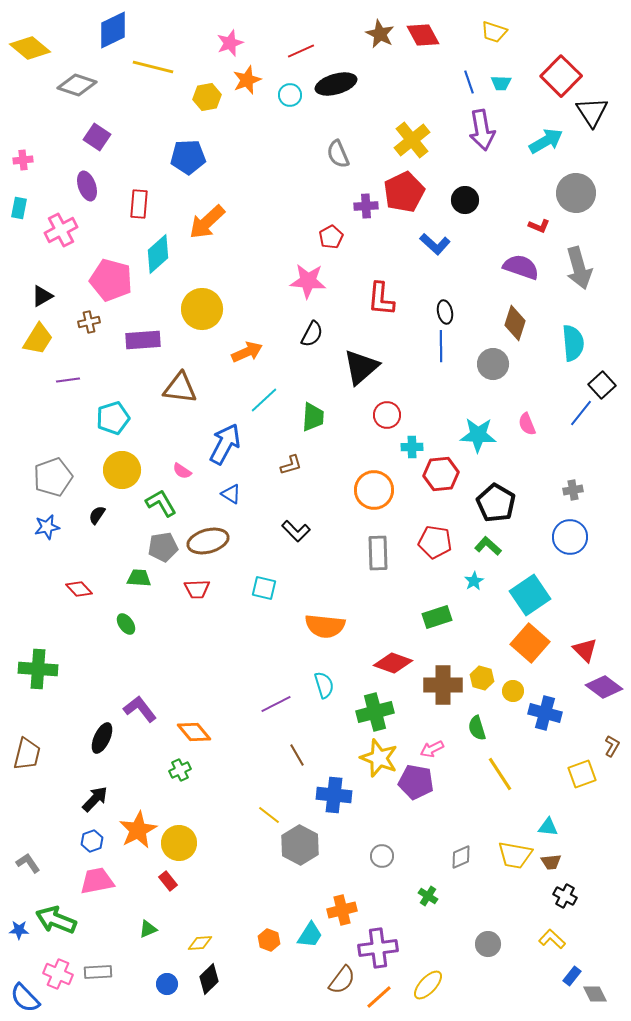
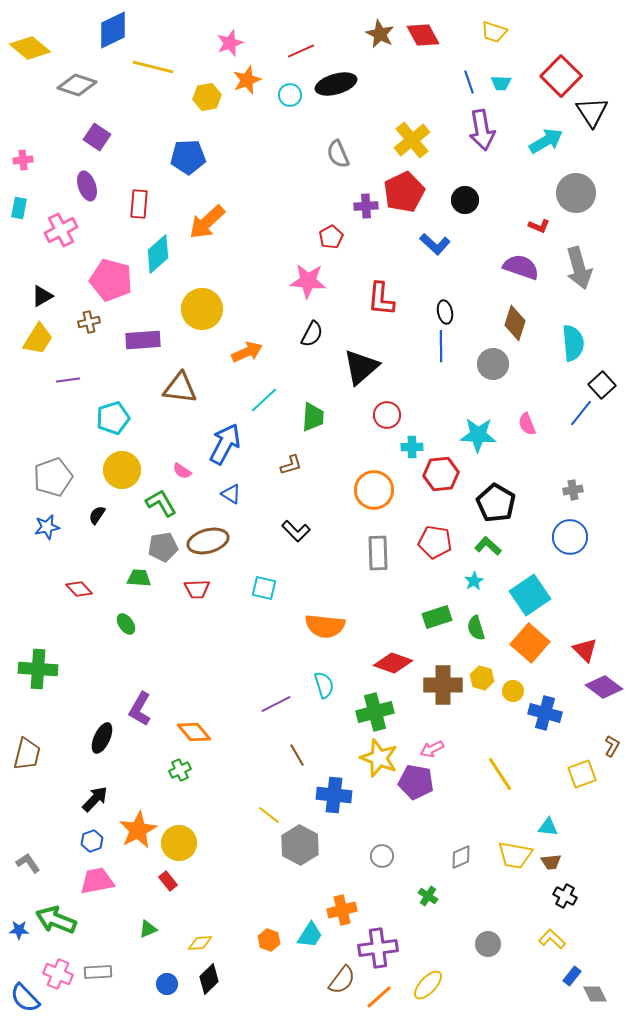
purple L-shape at (140, 709): rotated 112 degrees counterclockwise
green semicircle at (477, 728): moved 1 px left, 100 px up
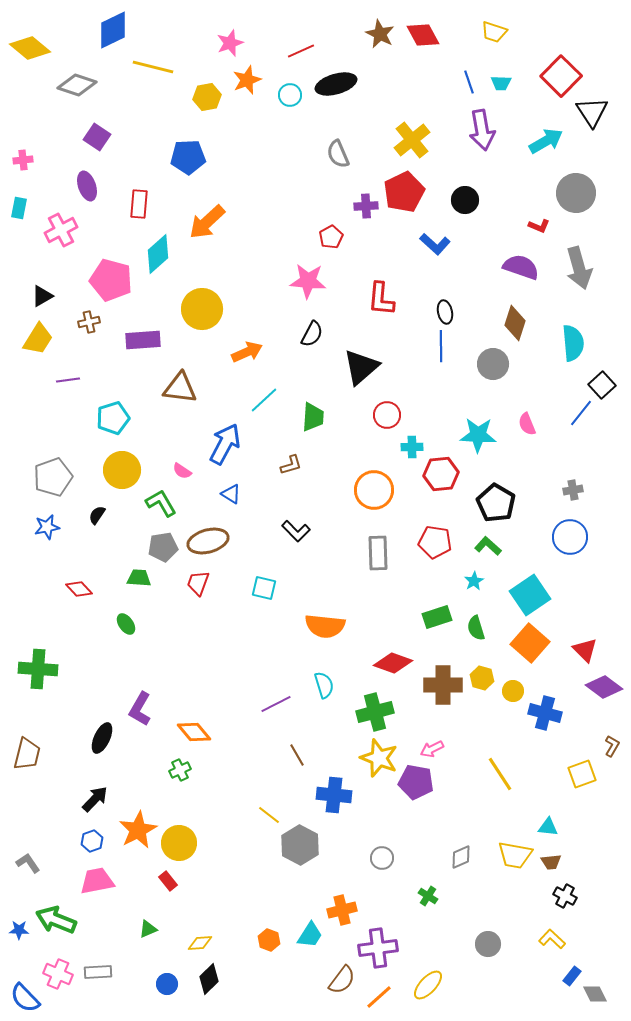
red trapezoid at (197, 589): moved 1 px right, 6 px up; rotated 112 degrees clockwise
gray circle at (382, 856): moved 2 px down
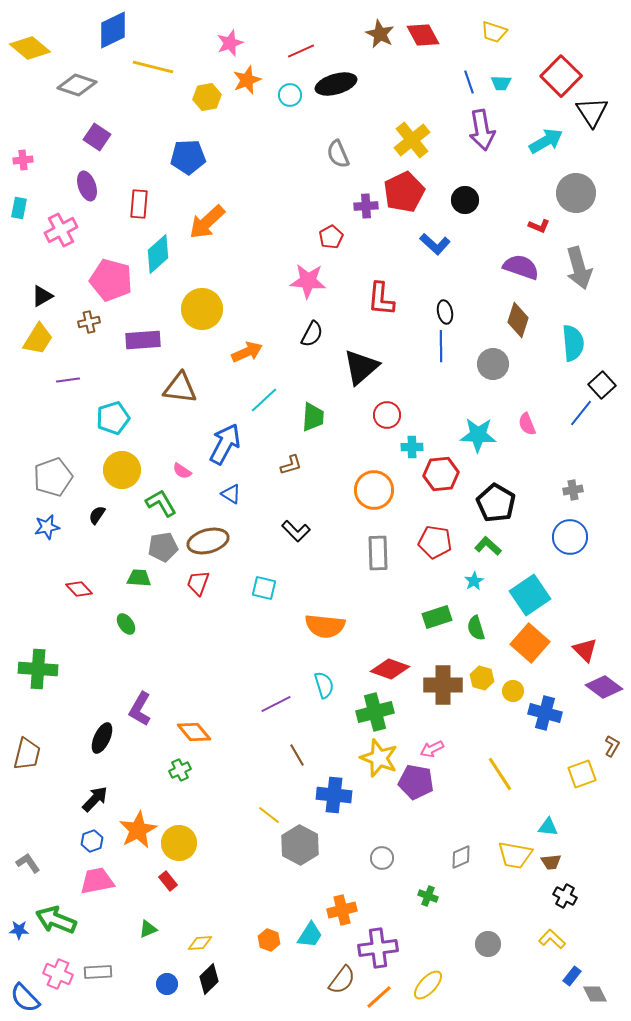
brown diamond at (515, 323): moved 3 px right, 3 px up
red diamond at (393, 663): moved 3 px left, 6 px down
green cross at (428, 896): rotated 12 degrees counterclockwise
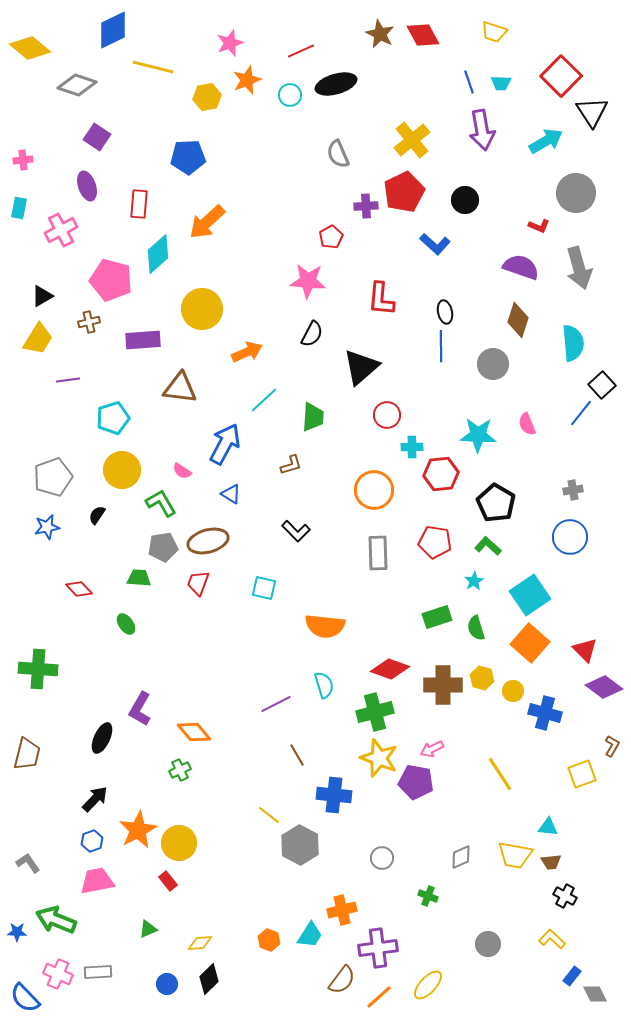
blue star at (19, 930): moved 2 px left, 2 px down
